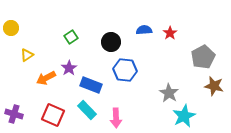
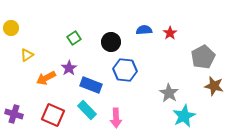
green square: moved 3 px right, 1 px down
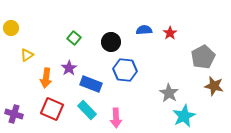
green square: rotated 16 degrees counterclockwise
orange arrow: rotated 54 degrees counterclockwise
blue rectangle: moved 1 px up
red square: moved 1 px left, 6 px up
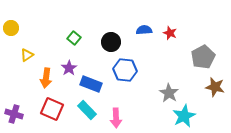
red star: rotated 16 degrees counterclockwise
brown star: moved 1 px right, 1 px down
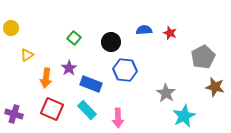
gray star: moved 3 px left
pink arrow: moved 2 px right
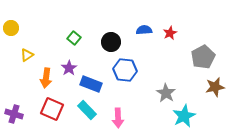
red star: rotated 24 degrees clockwise
brown star: rotated 24 degrees counterclockwise
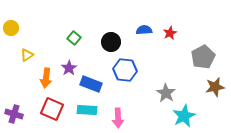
cyan rectangle: rotated 42 degrees counterclockwise
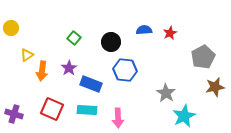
orange arrow: moved 4 px left, 7 px up
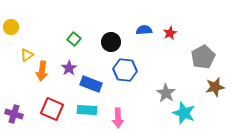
yellow circle: moved 1 px up
green square: moved 1 px down
cyan star: moved 3 px up; rotated 25 degrees counterclockwise
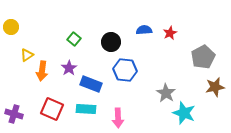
cyan rectangle: moved 1 px left, 1 px up
